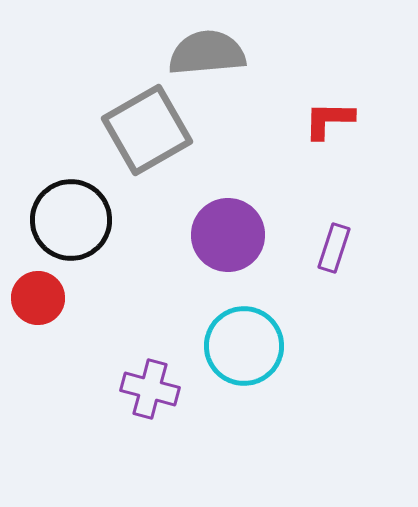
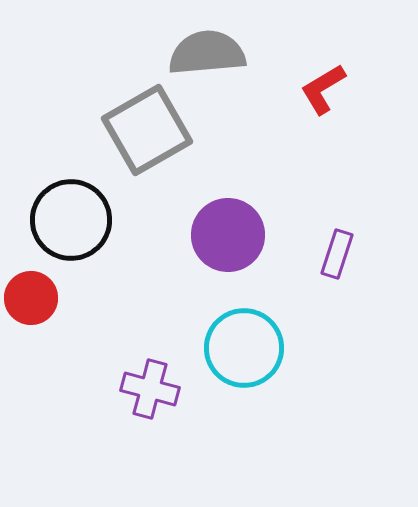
red L-shape: moved 6 px left, 31 px up; rotated 32 degrees counterclockwise
purple rectangle: moved 3 px right, 6 px down
red circle: moved 7 px left
cyan circle: moved 2 px down
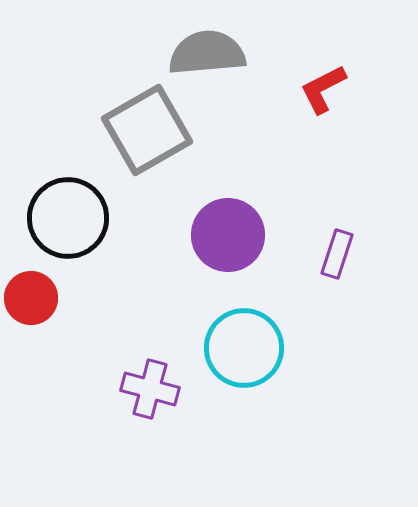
red L-shape: rotated 4 degrees clockwise
black circle: moved 3 px left, 2 px up
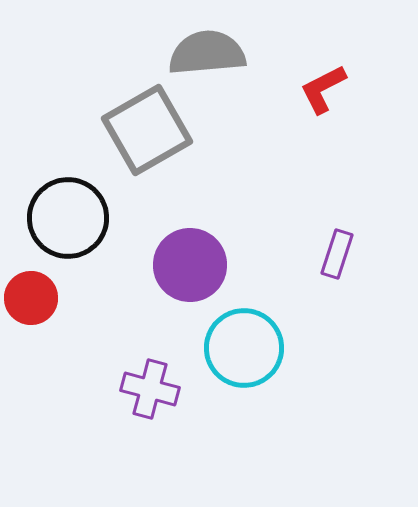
purple circle: moved 38 px left, 30 px down
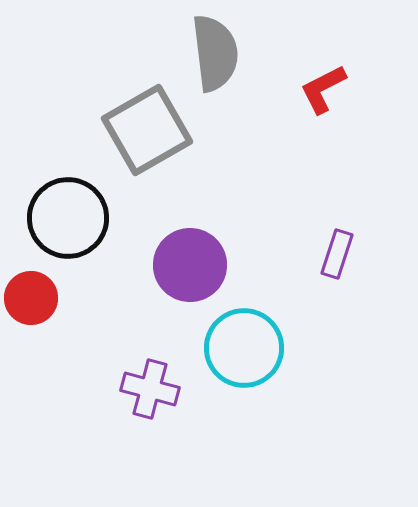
gray semicircle: moved 8 px right; rotated 88 degrees clockwise
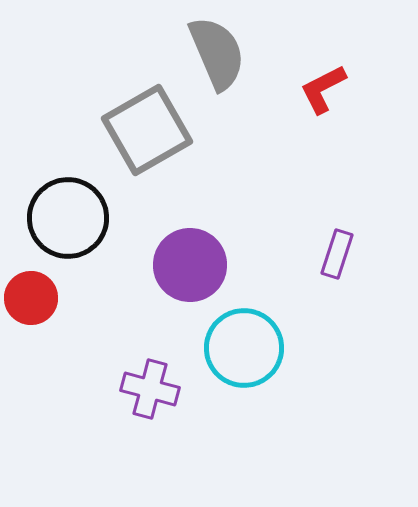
gray semicircle: moved 2 px right; rotated 16 degrees counterclockwise
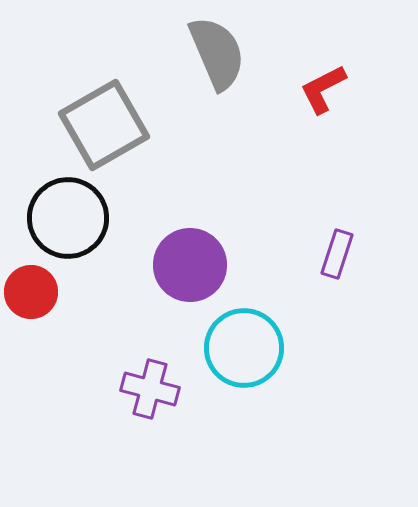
gray square: moved 43 px left, 5 px up
red circle: moved 6 px up
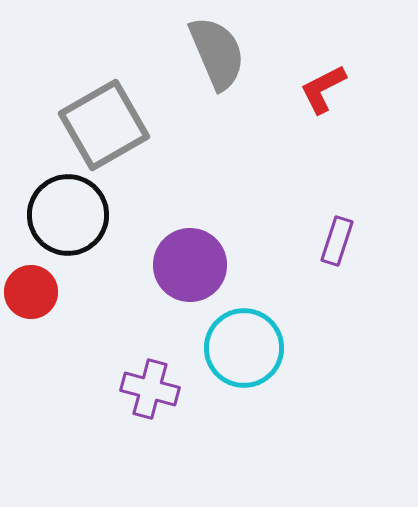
black circle: moved 3 px up
purple rectangle: moved 13 px up
